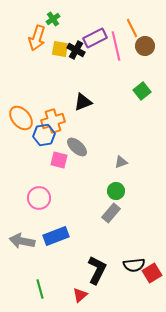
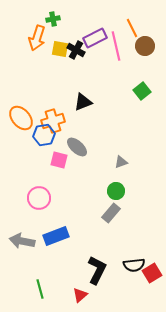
green cross: rotated 24 degrees clockwise
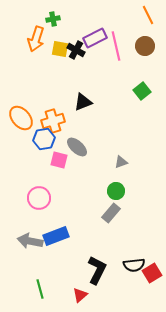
orange line: moved 16 px right, 13 px up
orange arrow: moved 1 px left, 1 px down
blue hexagon: moved 4 px down
gray arrow: moved 8 px right
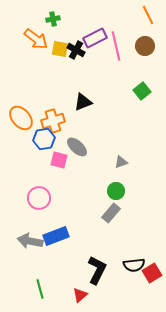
orange arrow: rotated 70 degrees counterclockwise
